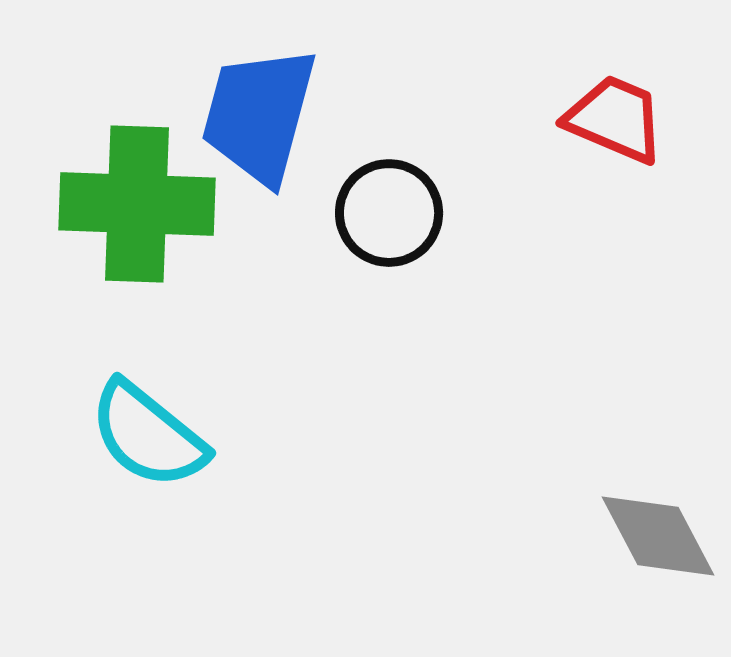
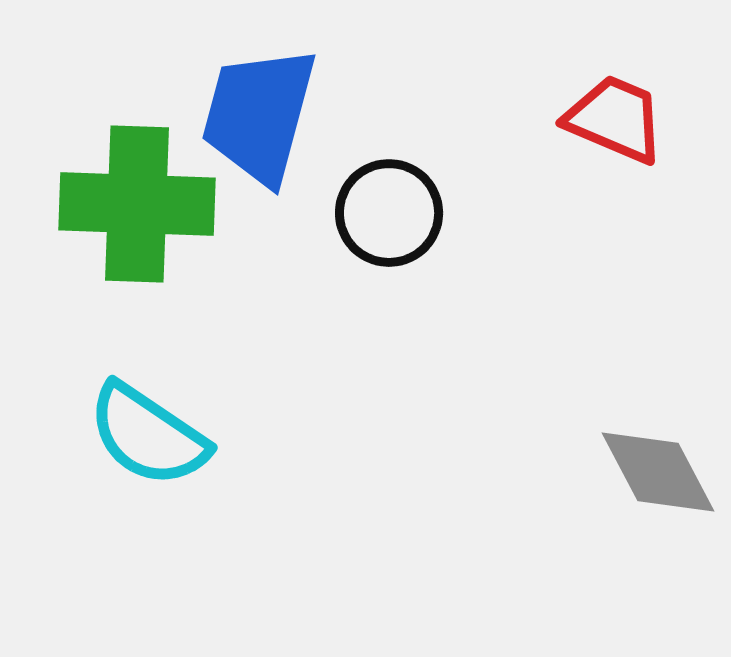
cyan semicircle: rotated 5 degrees counterclockwise
gray diamond: moved 64 px up
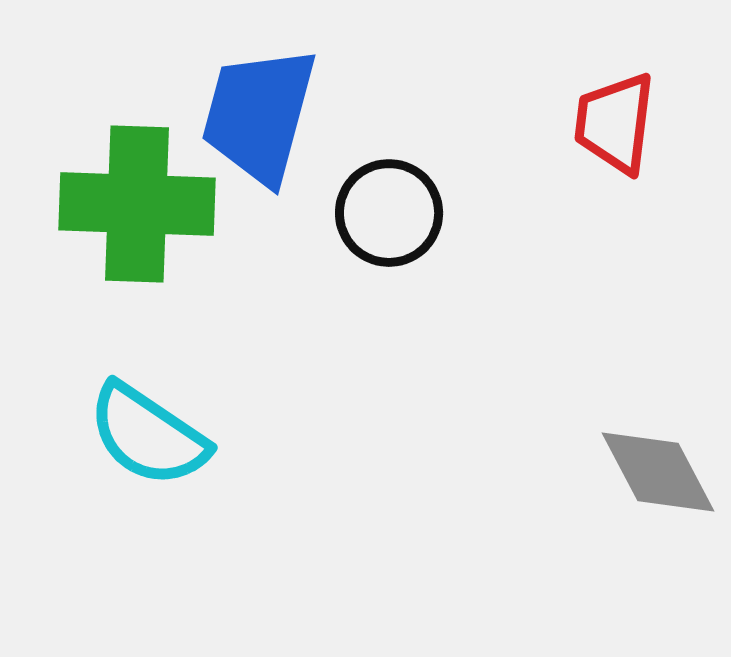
red trapezoid: moved 4 px down; rotated 106 degrees counterclockwise
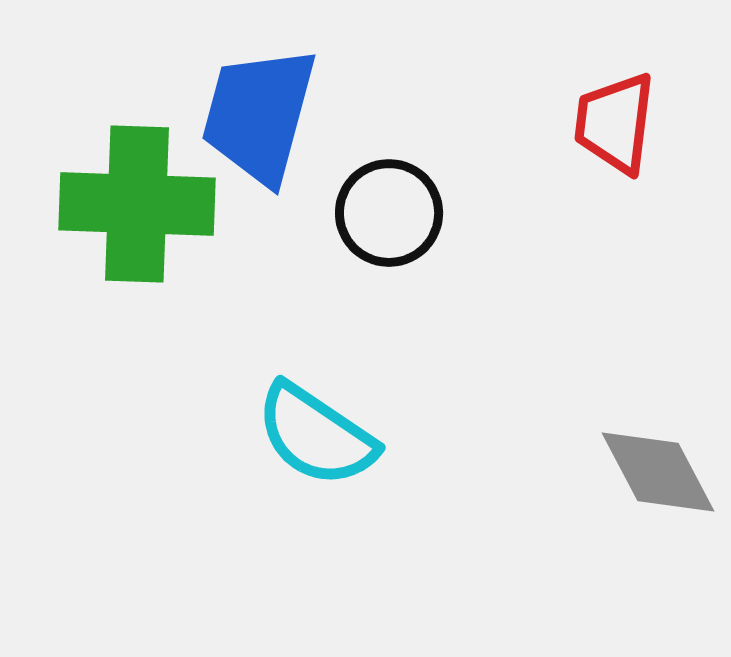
cyan semicircle: moved 168 px right
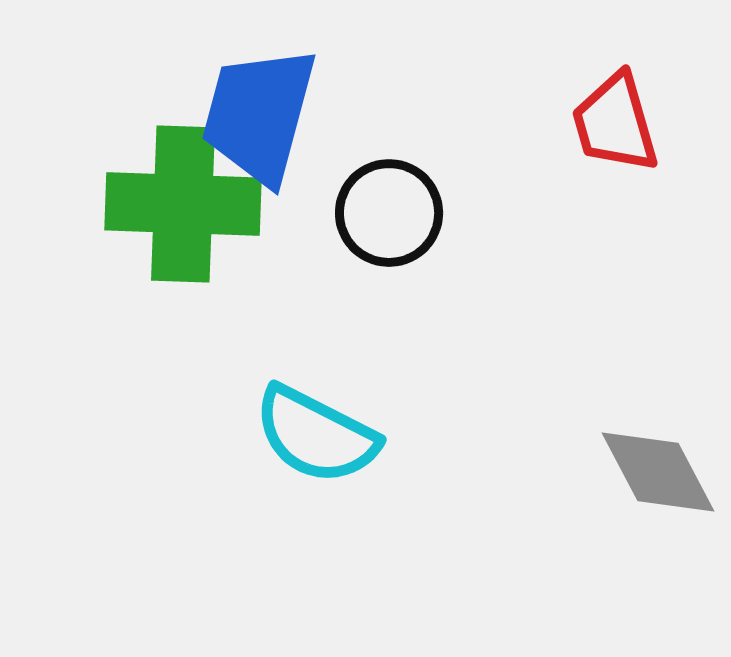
red trapezoid: rotated 23 degrees counterclockwise
green cross: moved 46 px right
cyan semicircle: rotated 7 degrees counterclockwise
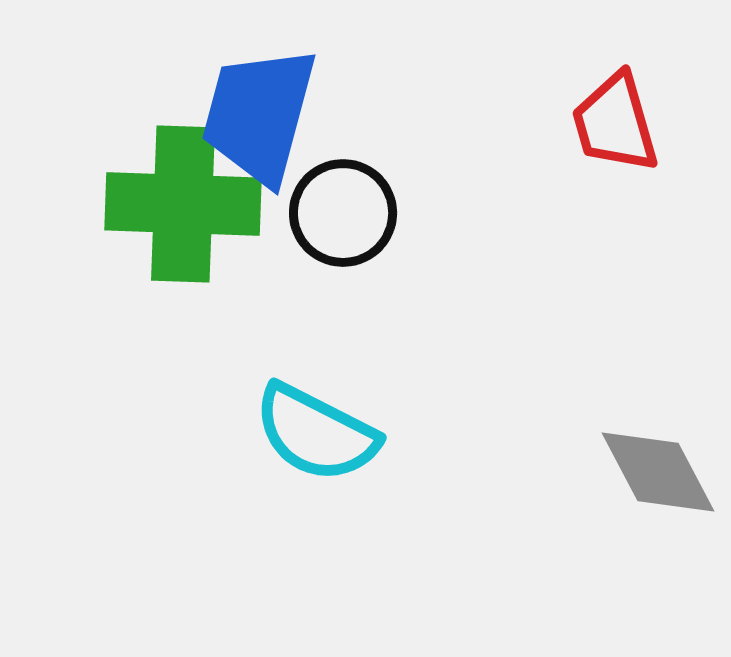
black circle: moved 46 px left
cyan semicircle: moved 2 px up
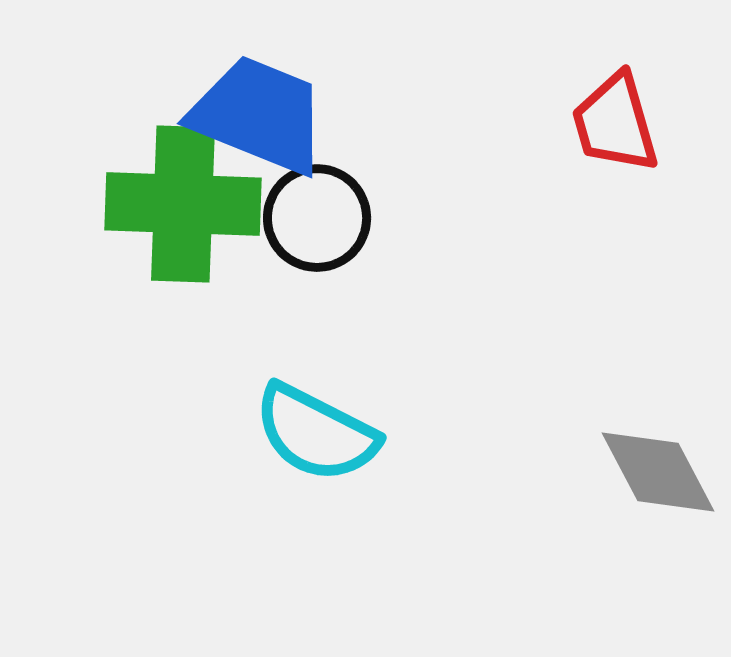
blue trapezoid: rotated 97 degrees clockwise
black circle: moved 26 px left, 5 px down
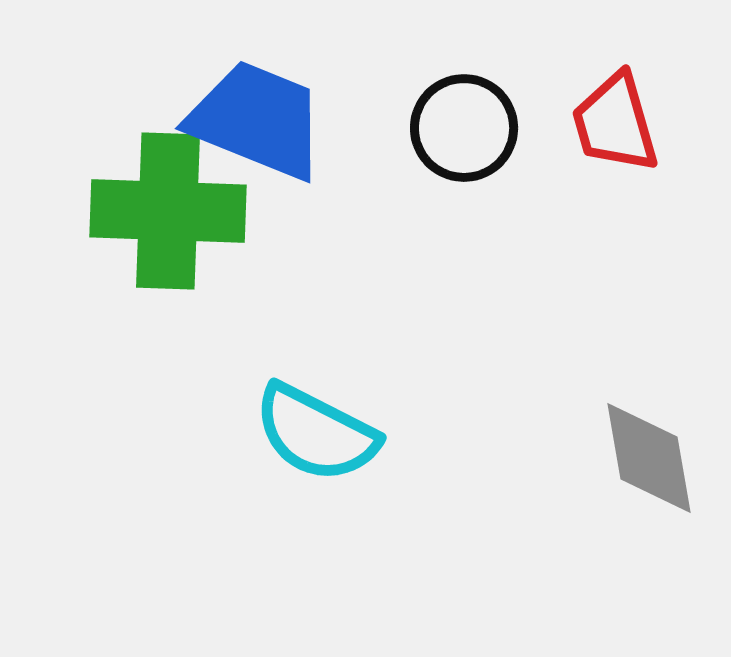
blue trapezoid: moved 2 px left, 5 px down
green cross: moved 15 px left, 7 px down
black circle: moved 147 px right, 90 px up
gray diamond: moved 9 px left, 14 px up; rotated 18 degrees clockwise
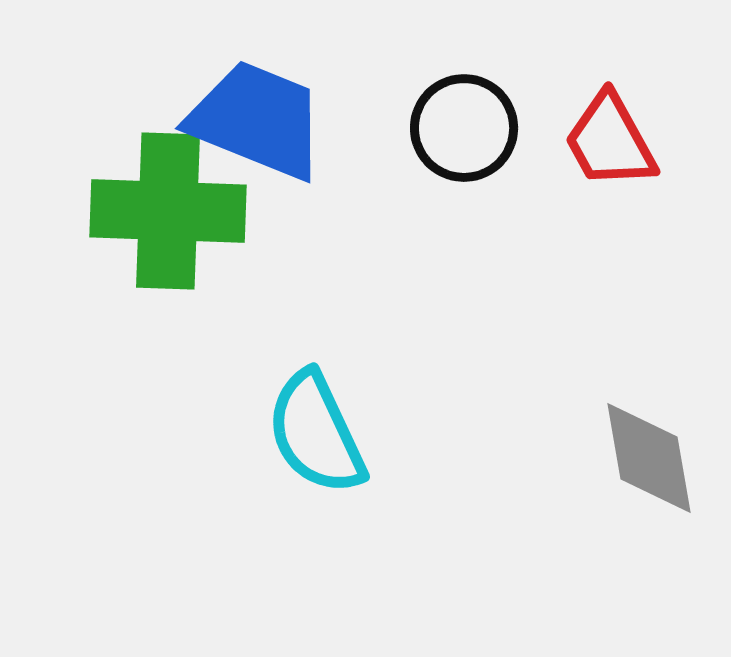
red trapezoid: moved 5 px left, 18 px down; rotated 13 degrees counterclockwise
cyan semicircle: rotated 38 degrees clockwise
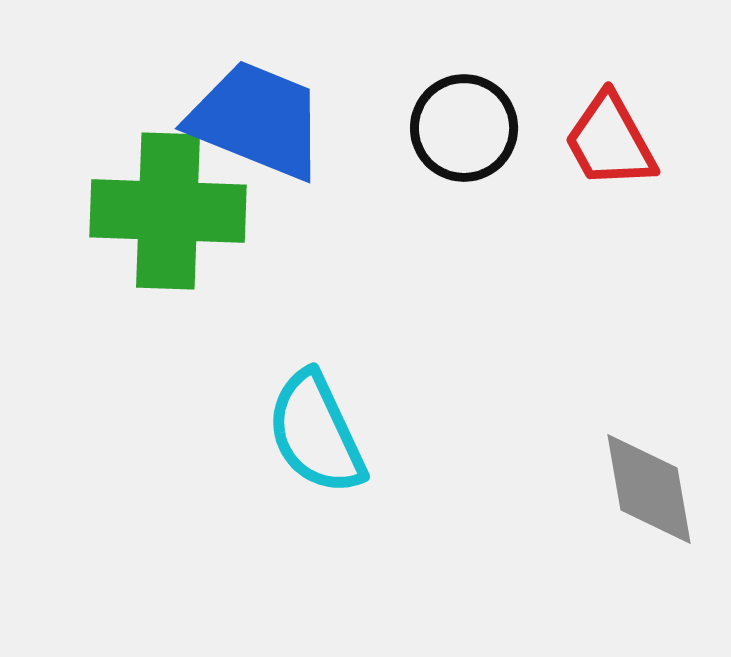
gray diamond: moved 31 px down
